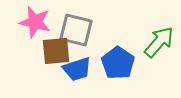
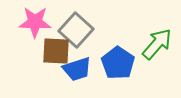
pink star: rotated 12 degrees counterclockwise
gray square: rotated 28 degrees clockwise
green arrow: moved 2 px left, 2 px down
brown square: rotated 8 degrees clockwise
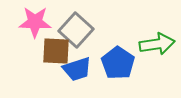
green arrow: rotated 40 degrees clockwise
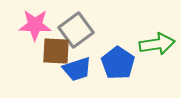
pink star: moved 3 px down
gray square: rotated 12 degrees clockwise
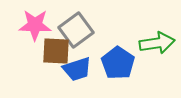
green arrow: moved 1 px up
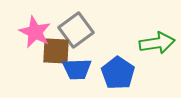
pink star: moved 7 px down; rotated 24 degrees clockwise
blue pentagon: moved 10 px down
blue trapezoid: rotated 16 degrees clockwise
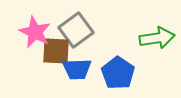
green arrow: moved 5 px up
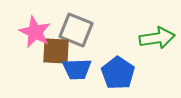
gray square: rotated 32 degrees counterclockwise
